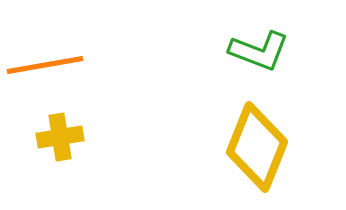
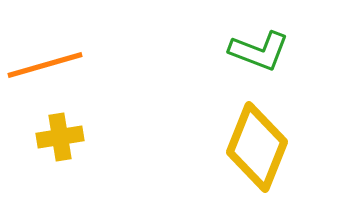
orange line: rotated 6 degrees counterclockwise
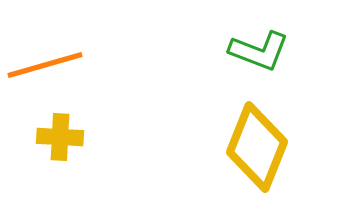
yellow cross: rotated 12 degrees clockwise
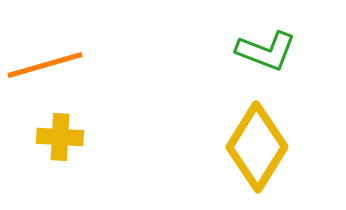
green L-shape: moved 7 px right
yellow diamond: rotated 10 degrees clockwise
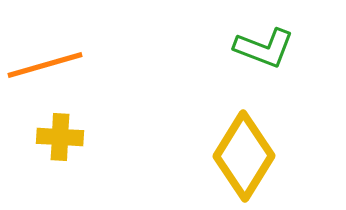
green L-shape: moved 2 px left, 3 px up
yellow diamond: moved 13 px left, 9 px down
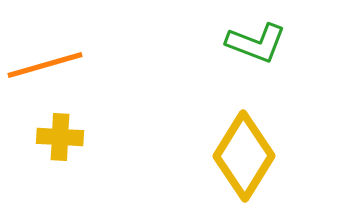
green L-shape: moved 8 px left, 5 px up
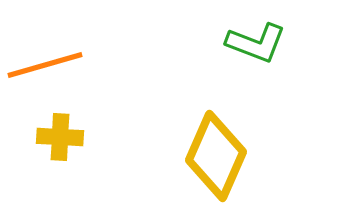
yellow diamond: moved 28 px left; rotated 8 degrees counterclockwise
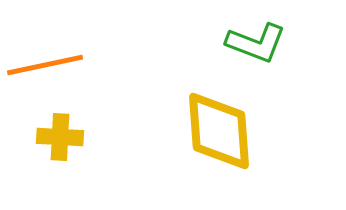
orange line: rotated 4 degrees clockwise
yellow diamond: moved 3 px right, 25 px up; rotated 28 degrees counterclockwise
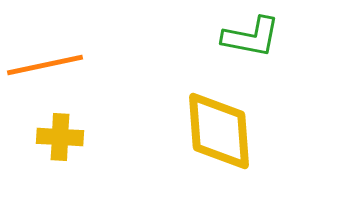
green L-shape: moved 5 px left, 6 px up; rotated 10 degrees counterclockwise
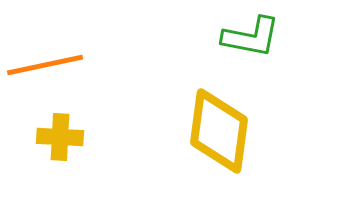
yellow diamond: rotated 12 degrees clockwise
